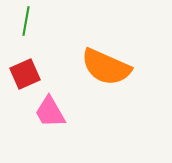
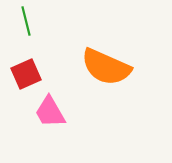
green line: rotated 24 degrees counterclockwise
red square: moved 1 px right
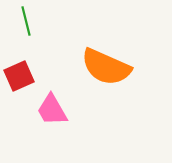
red square: moved 7 px left, 2 px down
pink trapezoid: moved 2 px right, 2 px up
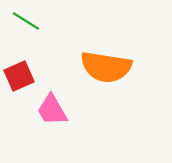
green line: rotated 44 degrees counterclockwise
orange semicircle: rotated 15 degrees counterclockwise
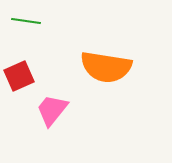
green line: rotated 24 degrees counterclockwise
pink trapezoid: rotated 69 degrees clockwise
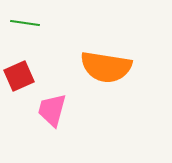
green line: moved 1 px left, 2 px down
pink trapezoid: rotated 24 degrees counterclockwise
